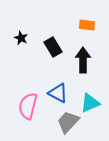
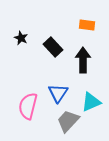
black rectangle: rotated 12 degrees counterclockwise
blue triangle: rotated 35 degrees clockwise
cyan triangle: moved 1 px right, 1 px up
gray trapezoid: moved 1 px up
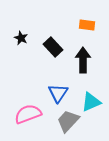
pink semicircle: moved 8 px down; rotated 56 degrees clockwise
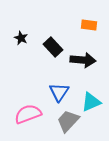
orange rectangle: moved 2 px right
black arrow: rotated 95 degrees clockwise
blue triangle: moved 1 px right, 1 px up
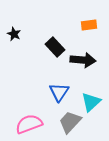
orange rectangle: rotated 14 degrees counterclockwise
black star: moved 7 px left, 4 px up
black rectangle: moved 2 px right
cyan triangle: rotated 20 degrees counterclockwise
pink semicircle: moved 1 px right, 10 px down
gray trapezoid: moved 2 px right, 1 px down
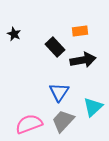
orange rectangle: moved 9 px left, 6 px down
black arrow: rotated 15 degrees counterclockwise
cyan triangle: moved 2 px right, 5 px down
gray trapezoid: moved 7 px left, 1 px up
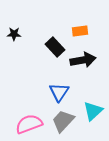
black star: rotated 24 degrees counterclockwise
cyan triangle: moved 4 px down
